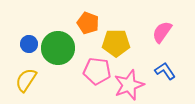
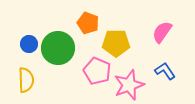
pink pentagon: rotated 16 degrees clockwise
yellow semicircle: rotated 145 degrees clockwise
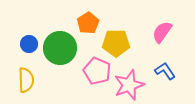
orange pentagon: rotated 20 degrees clockwise
green circle: moved 2 px right
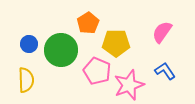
green circle: moved 1 px right, 2 px down
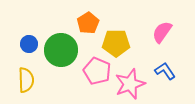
pink star: moved 1 px right, 1 px up
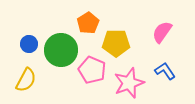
pink pentagon: moved 5 px left, 1 px up
yellow semicircle: rotated 30 degrees clockwise
pink star: moved 1 px left, 1 px up
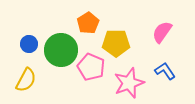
pink pentagon: moved 1 px left, 3 px up
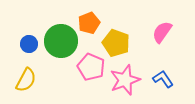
orange pentagon: moved 1 px right; rotated 10 degrees clockwise
yellow pentagon: rotated 20 degrees clockwise
green circle: moved 9 px up
blue L-shape: moved 2 px left, 8 px down
pink star: moved 4 px left, 3 px up
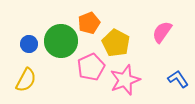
yellow pentagon: rotated 8 degrees clockwise
pink pentagon: rotated 24 degrees clockwise
blue L-shape: moved 15 px right
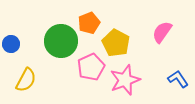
blue circle: moved 18 px left
